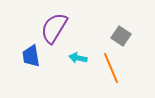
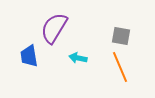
gray square: rotated 24 degrees counterclockwise
blue trapezoid: moved 2 px left
orange line: moved 9 px right, 1 px up
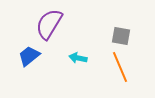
purple semicircle: moved 5 px left, 4 px up
blue trapezoid: rotated 60 degrees clockwise
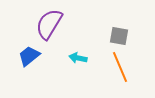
gray square: moved 2 px left
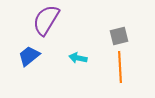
purple semicircle: moved 3 px left, 4 px up
gray square: rotated 24 degrees counterclockwise
orange line: rotated 20 degrees clockwise
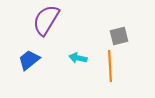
blue trapezoid: moved 4 px down
orange line: moved 10 px left, 1 px up
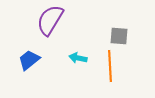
purple semicircle: moved 4 px right
gray square: rotated 18 degrees clockwise
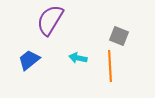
gray square: rotated 18 degrees clockwise
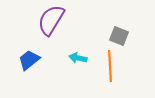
purple semicircle: moved 1 px right
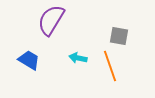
gray square: rotated 12 degrees counterclockwise
blue trapezoid: rotated 70 degrees clockwise
orange line: rotated 16 degrees counterclockwise
